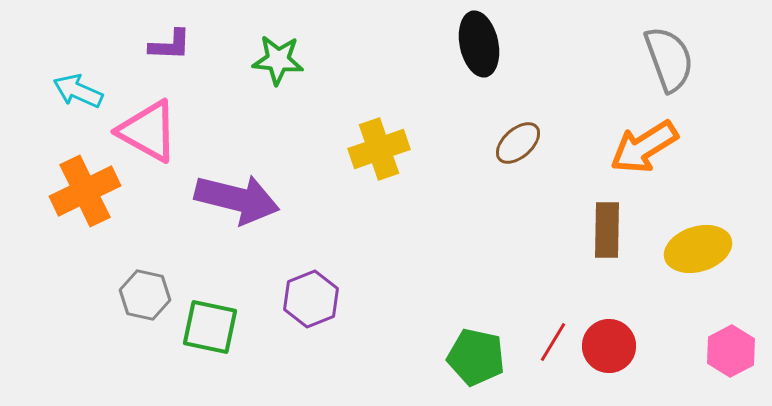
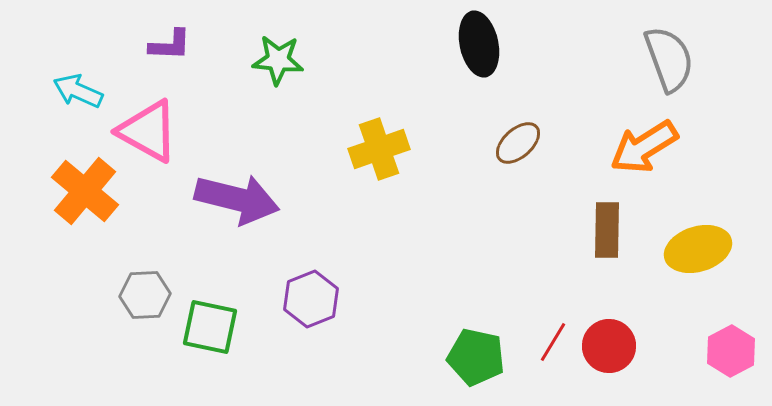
orange cross: rotated 24 degrees counterclockwise
gray hexagon: rotated 15 degrees counterclockwise
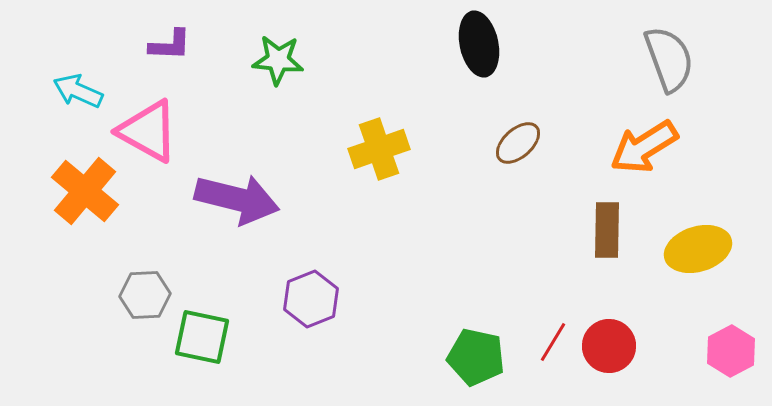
green square: moved 8 px left, 10 px down
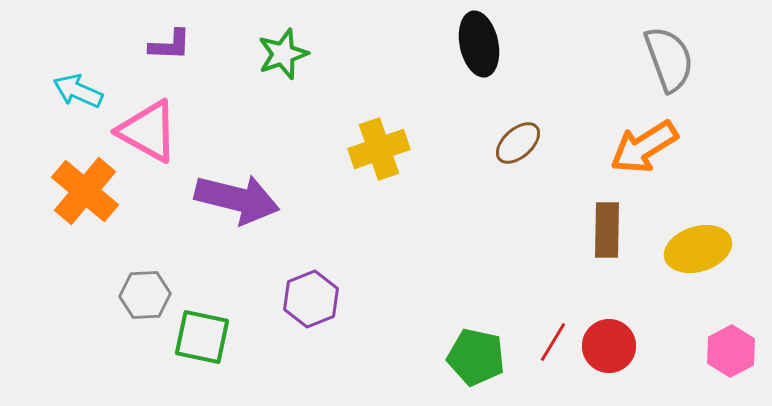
green star: moved 5 px right, 6 px up; rotated 24 degrees counterclockwise
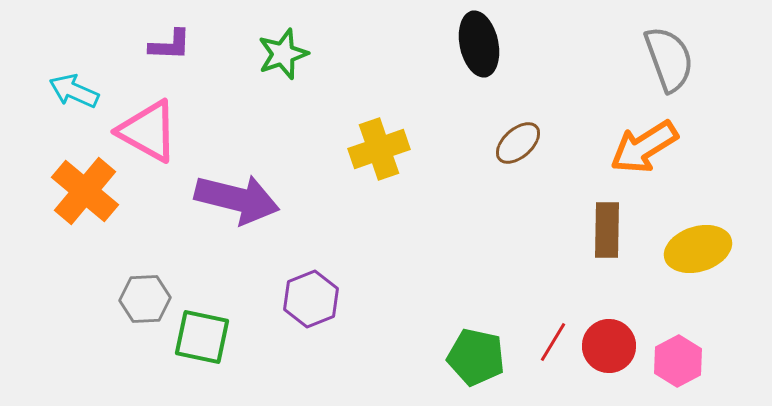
cyan arrow: moved 4 px left
gray hexagon: moved 4 px down
pink hexagon: moved 53 px left, 10 px down
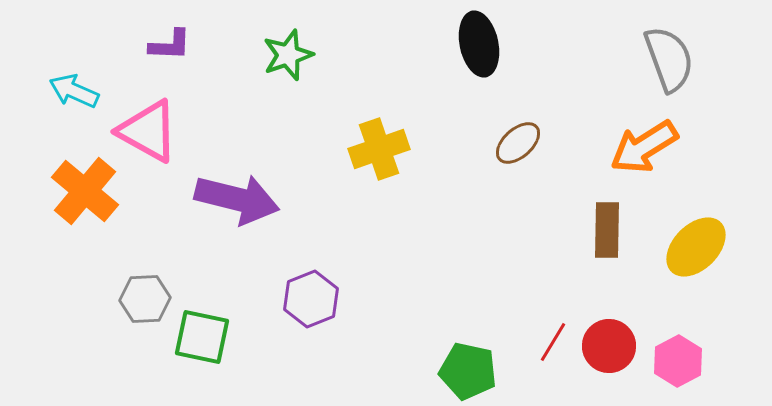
green star: moved 5 px right, 1 px down
yellow ellipse: moved 2 px left, 2 px up; rotated 28 degrees counterclockwise
green pentagon: moved 8 px left, 14 px down
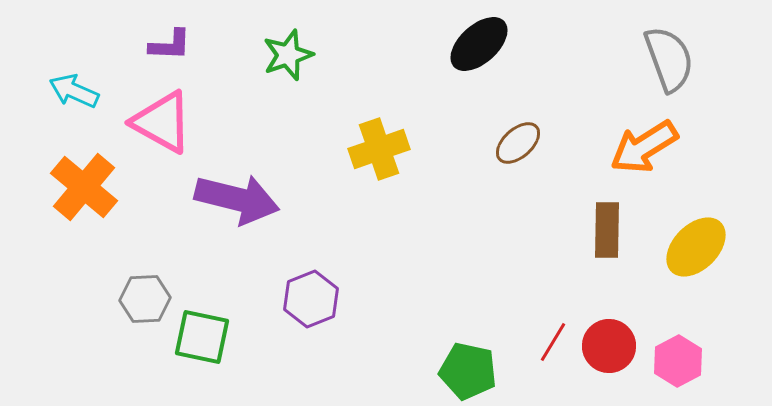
black ellipse: rotated 60 degrees clockwise
pink triangle: moved 14 px right, 9 px up
orange cross: moved 1 px left, 4 px up
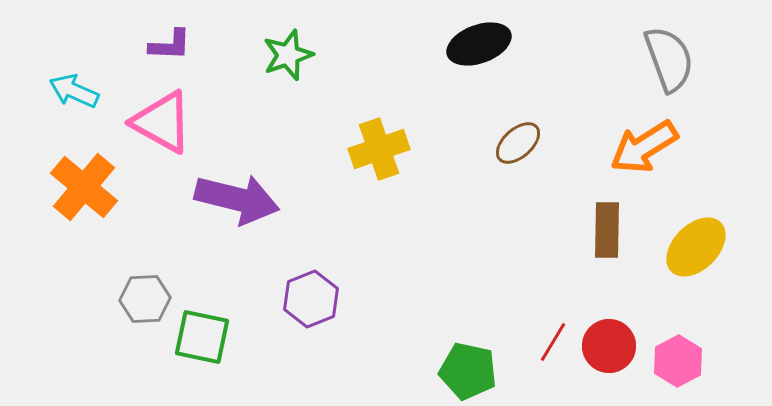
black ellipse: rotated 22 degrees clockwise
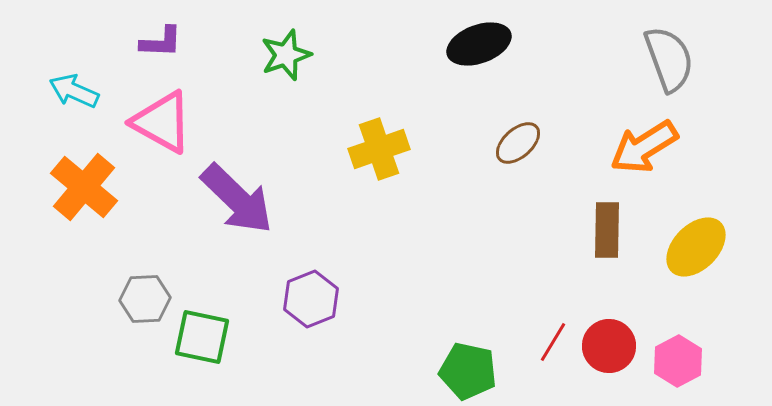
purple L-shape: moved 9 px left, 3 px up
green star: moved 2 px left
purple arrow: rotated 30 degrees clockwise
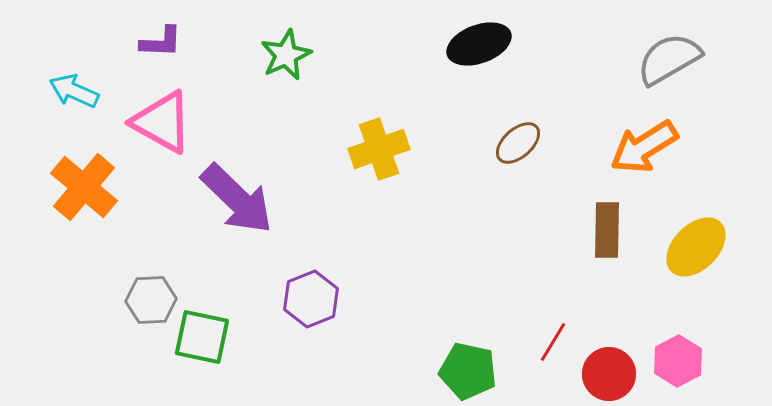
green star: rotated 6 degrees counterclockwise
gray semicircle: rotated 100 degrees counterclockwise
gray hexagon: moved 6 px right, 1 px down
red circle: moved 28 px down
